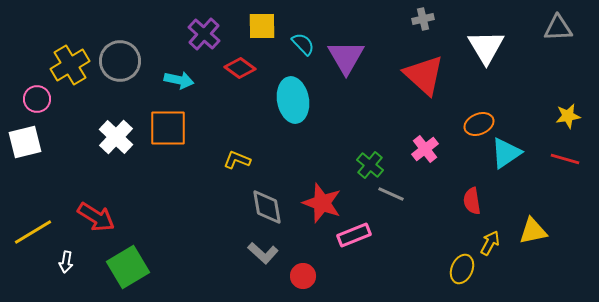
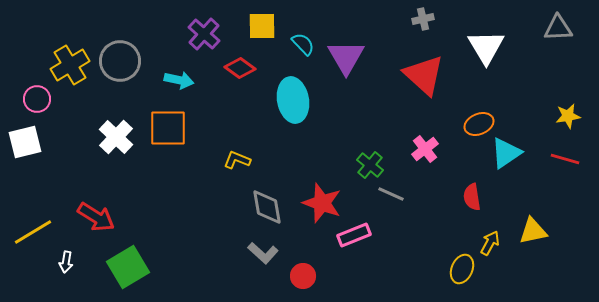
red semicircle: moved 4 px up
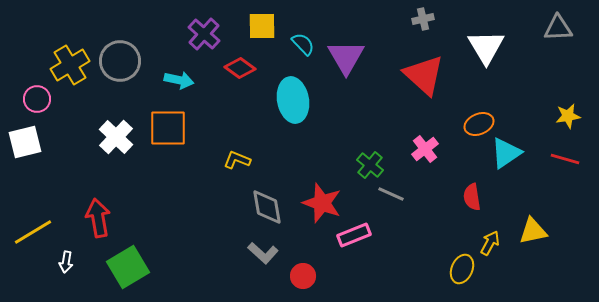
red arrow: moved 2 px right, 1 px down; rotated 132 degrees counterclockwise
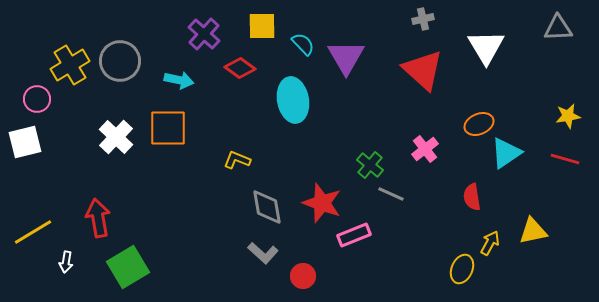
red triangle: moved 1 px left, 5 px up
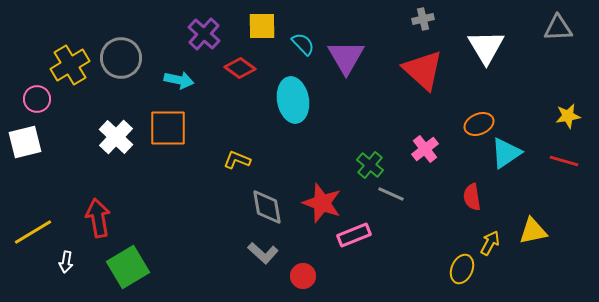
gray circle: moved 1 px right, 3 px up
red line: moved 1 px left, 2 px down
